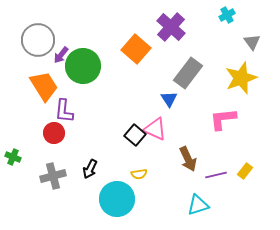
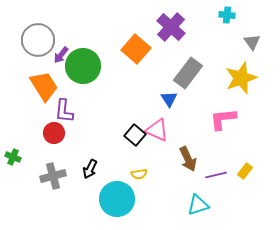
cyan cross: rotated 35 degrees clockwise
pink triangle: moved 2 px right, 1 px down
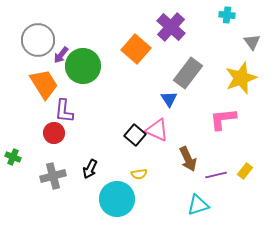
orange trapezoid: moved 2 px up
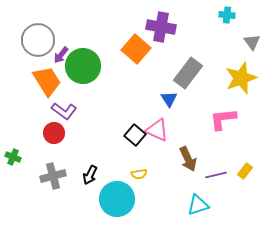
purple cross: moved 10 px left; rotated 32 degrees counterclockwise
orange trapezoid: moved 3 px right, 3 px up
purple L-shape: rotated 60 degrees counterclockwise
black arrow: moved 6 px down
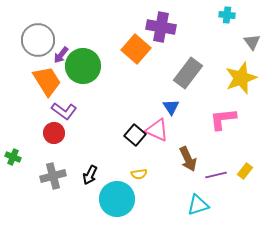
blue triangle: moved 2 px right, 8 px down
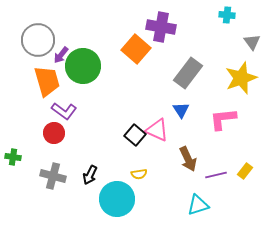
orange trapezoid: rotated 16 degrees clockwise
blue triangle: moved 10 px right, 3 px down
green cross: rotated 14 degrees counterclockwise
gray cross: rotated 30 degrees clockwise
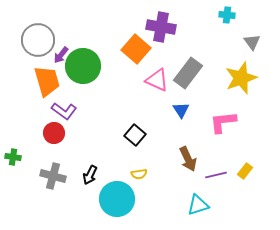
pink L-shape: moved 3 px down
pink triangle: moved 50 px up
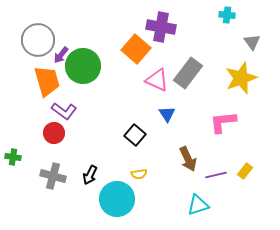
blue triangle: moved 14 px left, 4 px down
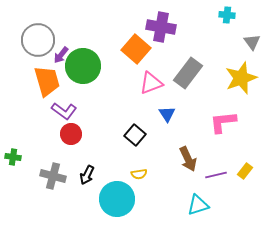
pink triangle: moved 6 px left, 3 px down; rotated 45 degrees counterclockwise
red circle: moved 17 px right, 1 px down
black arrow: moved 3 px left
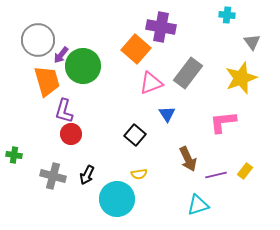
purple L-shape: rotated 70 degrees clockwise
green cross: moved 1 px right, 2 px up
